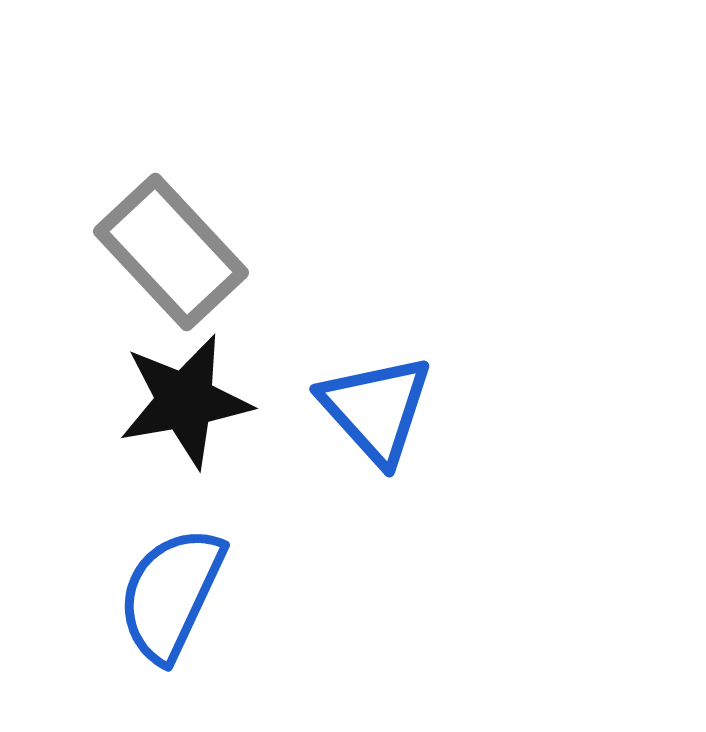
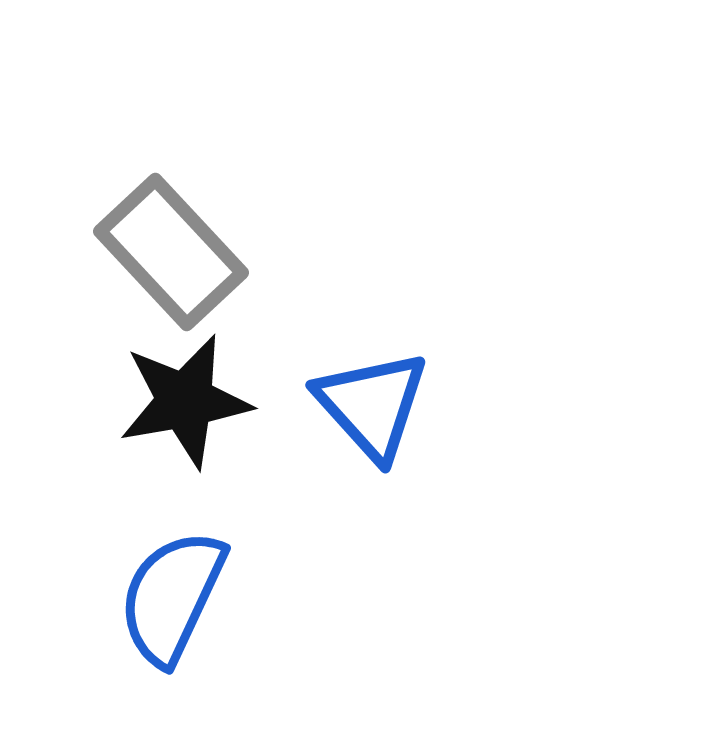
blue triangle: moved 4 px left, 4 px up
blue semicircle: moved 1 px right, 3 px down
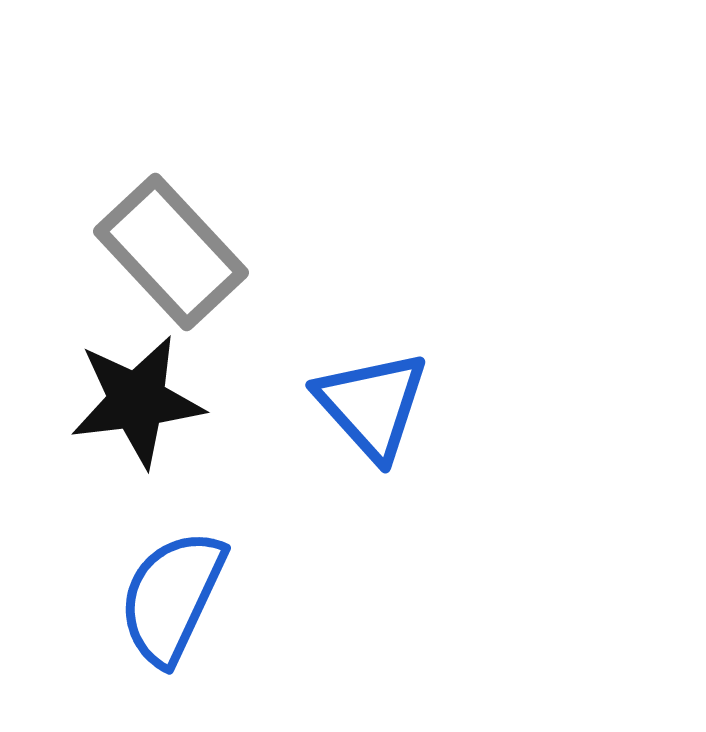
black star: moved 48 px left; rotated 3 degrees clockwise
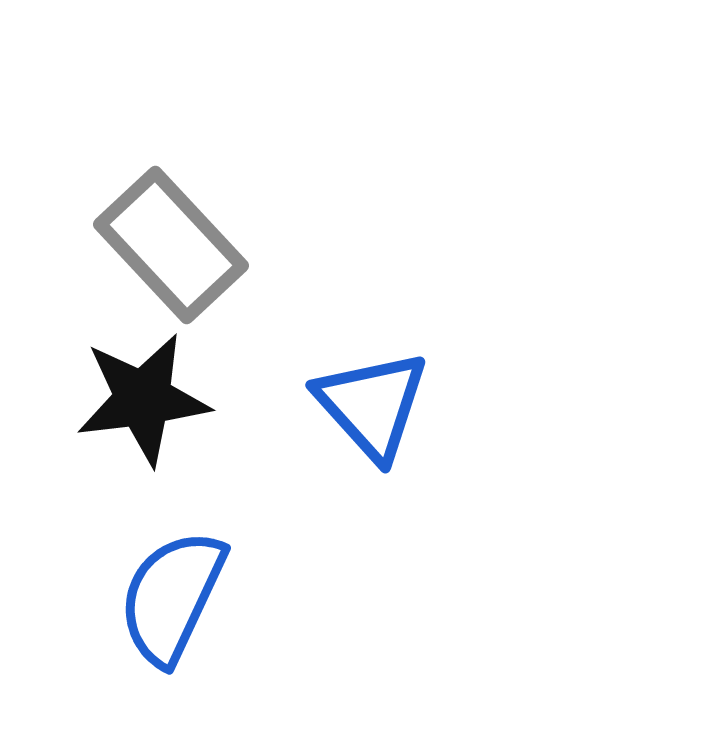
gray rectangle: moved 7 px up
black star: moved 6 px right, 2 px up
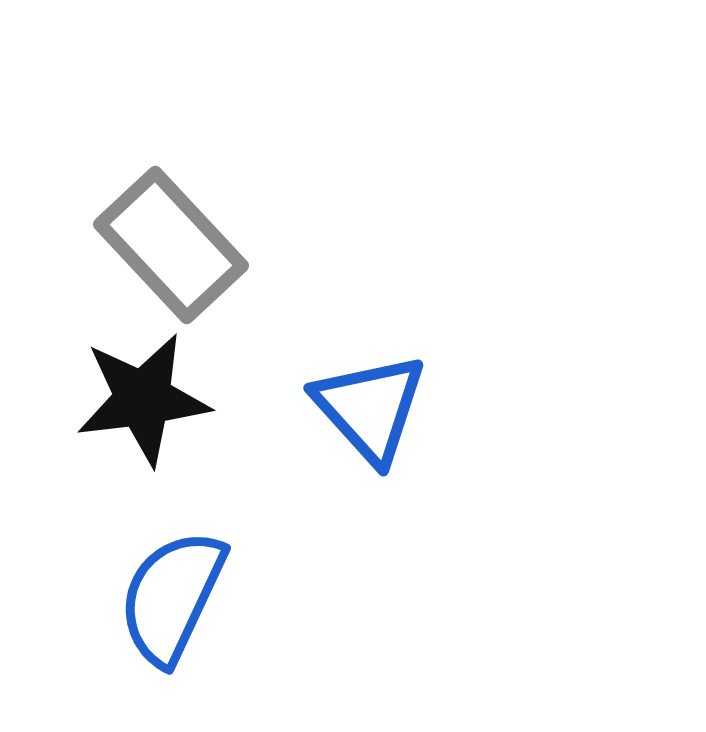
blue triangle: moved 2 px left, 3 px down
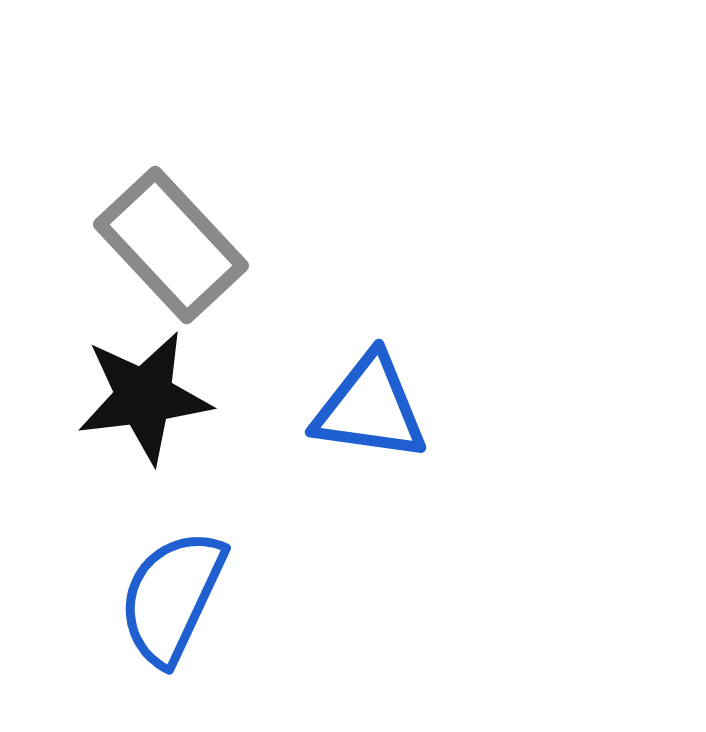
black star: moved 1 px right, 2 px up
blue triangle: rotated 40 degrees counterclockwise
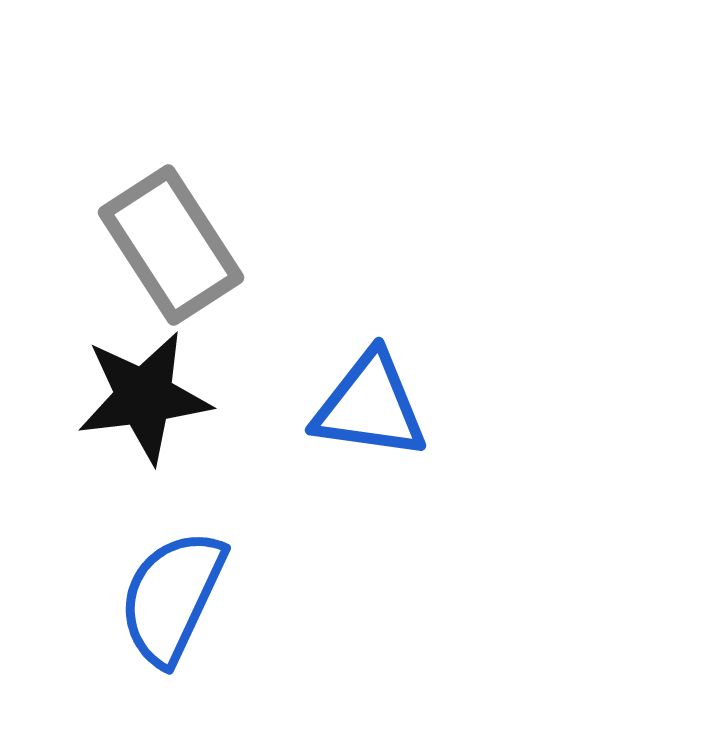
gray rectangle: rotated 10 degrees clockwise
blue triangle: moved 2 px up
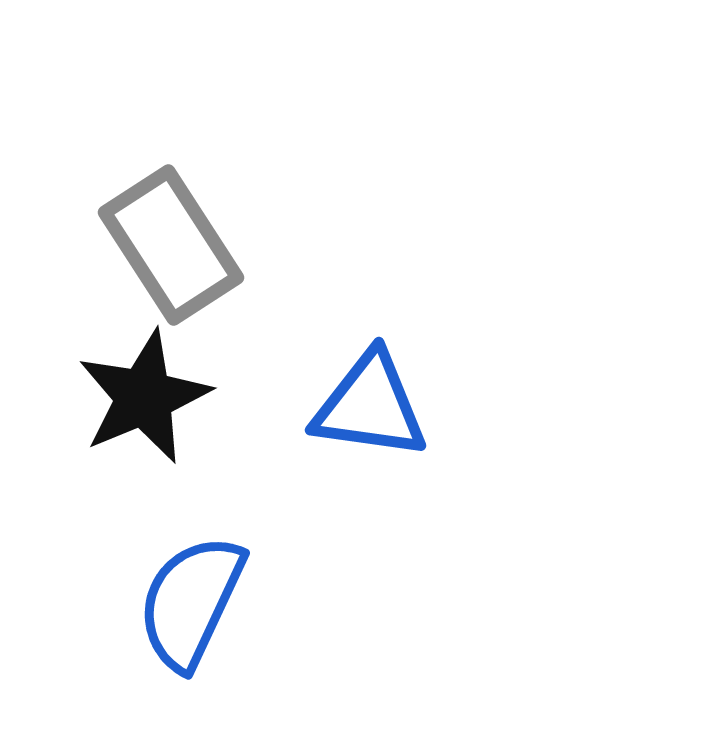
black star: rotated 16 degrees counterclockwise
blue semicircle: moved 19 px right, 5 px down
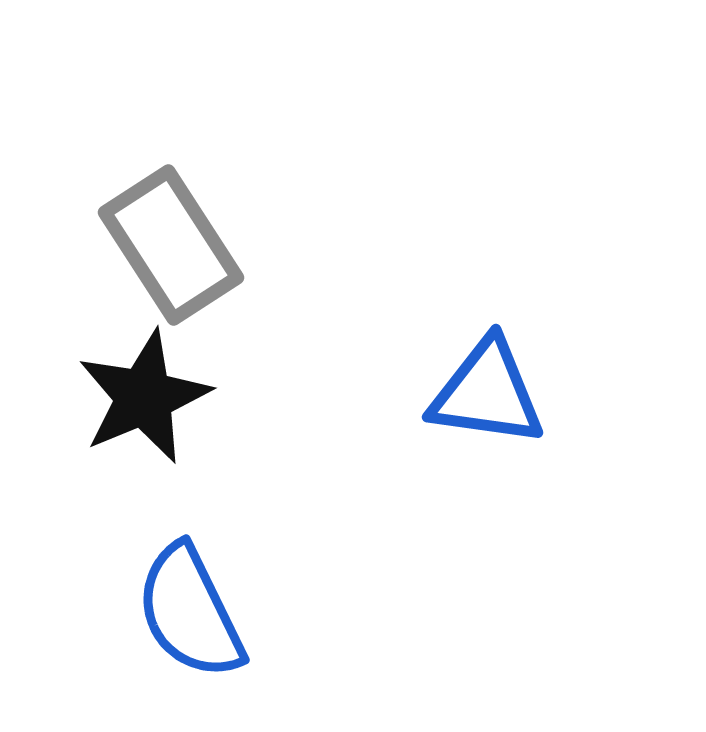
blue triangle: moved 117 px right, 13 px up
blue semicircle: moved 1 px left, 10 px down; rotated 51 degrees counterclockwise
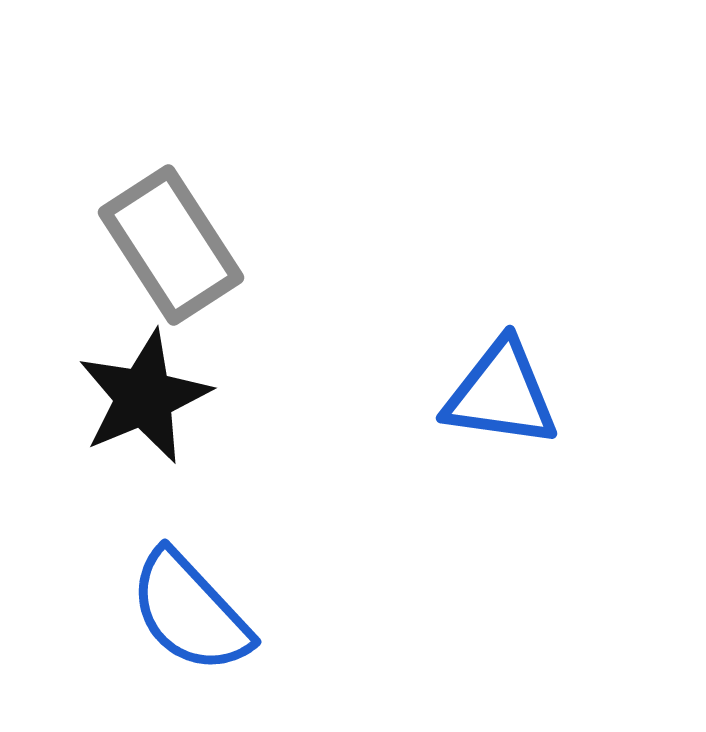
blue triangle: moved 14 px right, 1 px down
blue semicircle: rotated 17 degrees counterclockwise
